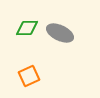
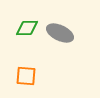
orange square: moved 3 px left; rotated 30 degrees clockwise
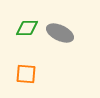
orange square: moved 2 px up
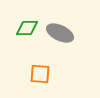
orange square: moved 14 px right
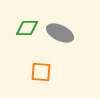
orange square: moved 1 px right, 2 px up
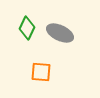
green diamond: rotated 65 degrees counterclockwise
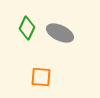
orange square: moved 5 px down
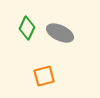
orange square: moved 3 px right, 1 px up; rotated 20 degrees counterclockwise
